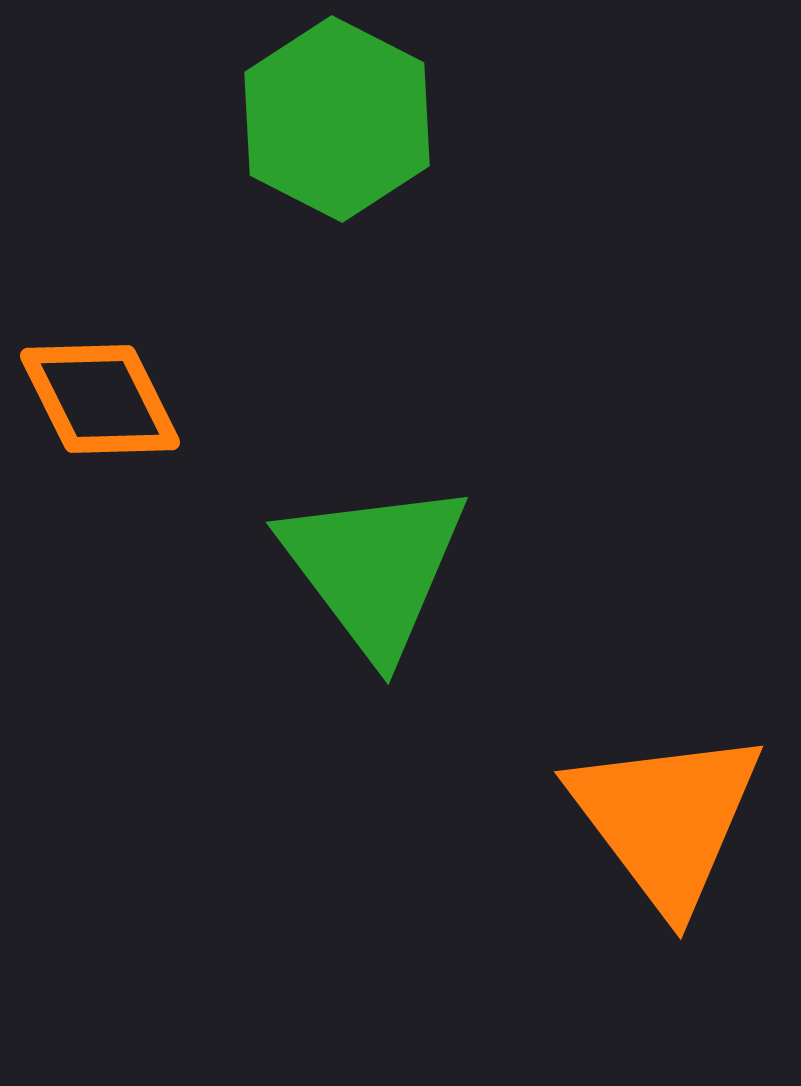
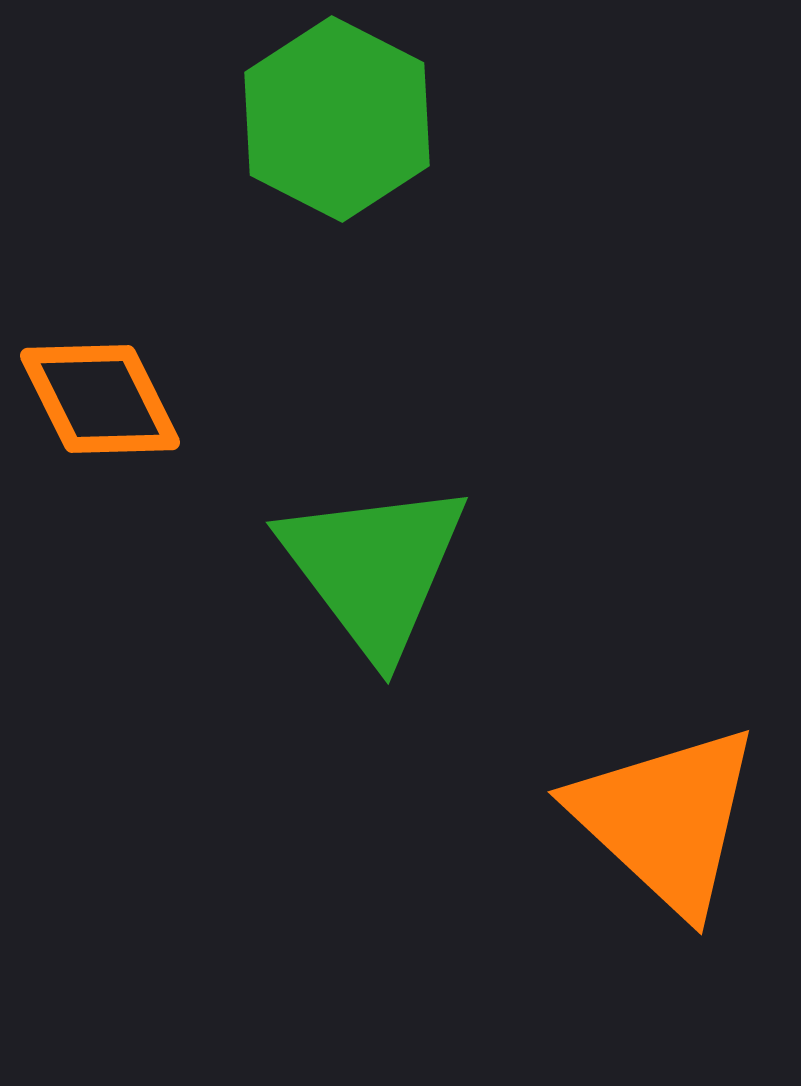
orange triangle: rotated 10 degrees counterclockwise
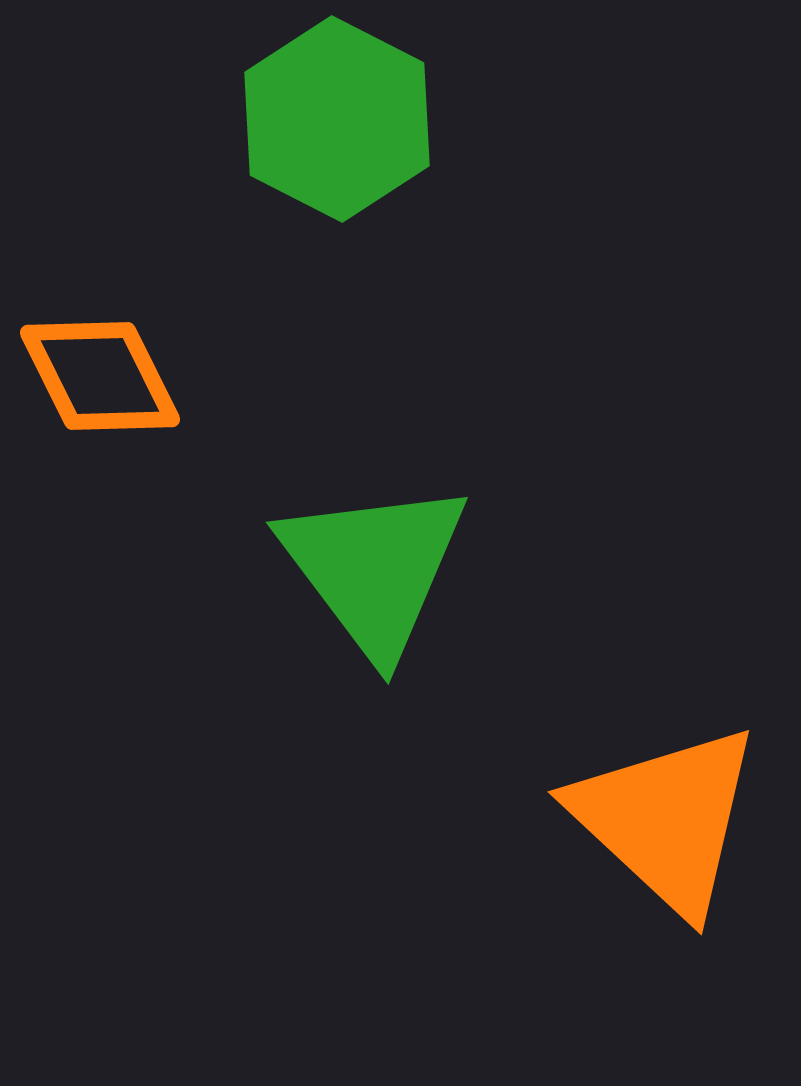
orange diamond: moved 23 px up
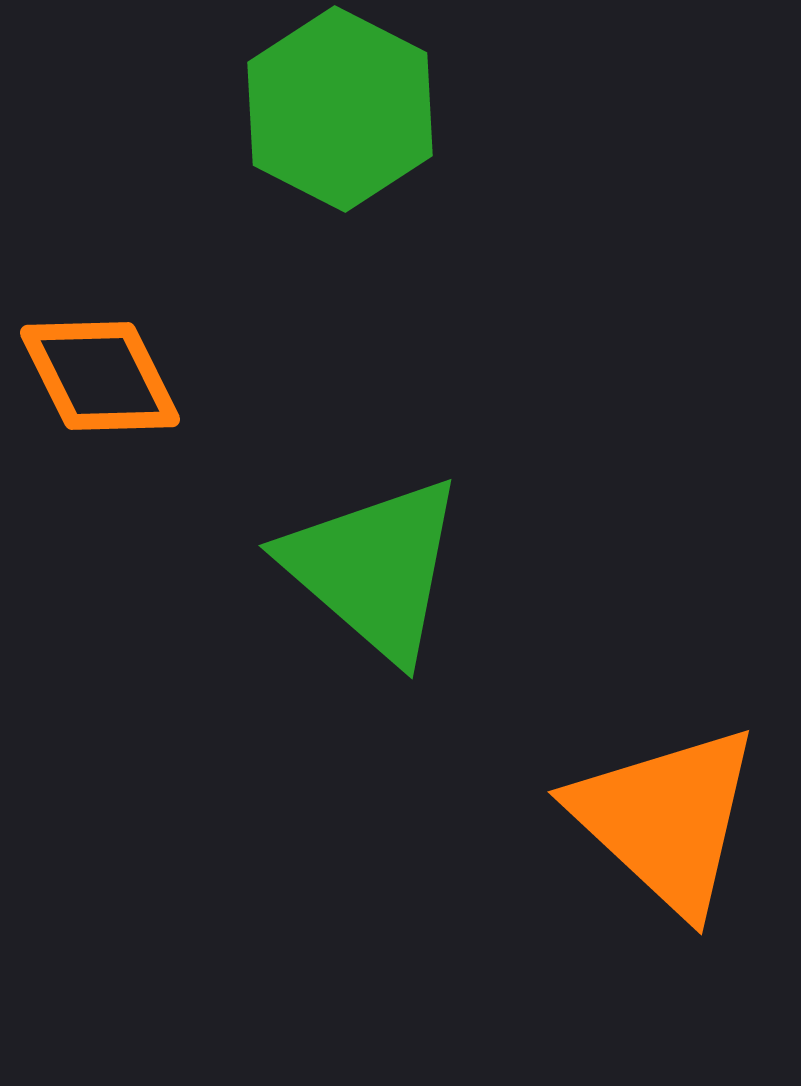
green hexagon: moved 3 px right, 10 px up
green triangle: rotated 12 degrees counterclockwise
